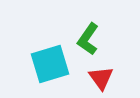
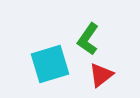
red triangle: moved 3 px up; rotated 28 degrees clockwise
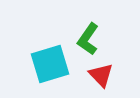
red triangle: rotated 36 degrees counterclockwise
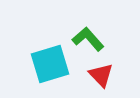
green L-shape: rotated 104 degrees clockwise
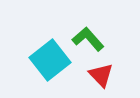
cyan square: moved 4 px up; rotated 21 degrees counterclockwise
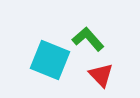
cyan square: rotated 30 degrees counterclockwise
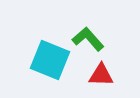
red triangle: rotated 44 degrees counterclockwise
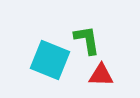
green L-shape: moved 1 px left, 1 px down; rotated 32 degrees clockwise
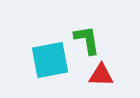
cyan square: rotated 33 degrees counterclockwise
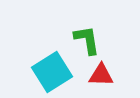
cyan square: moved 2 px right, 12 px down; rotated 21 degrees counterclockwise
